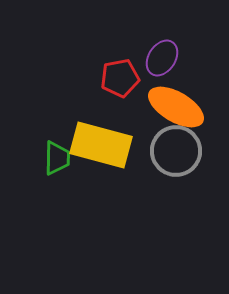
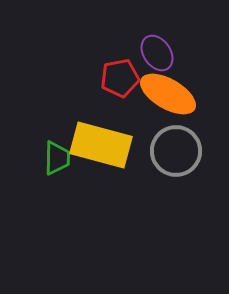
purple ellipse: moved 5 px left, 5 px up; rotated 66 degrees counterclockwise
orange ellipse: moved 8 px left, 13 px up
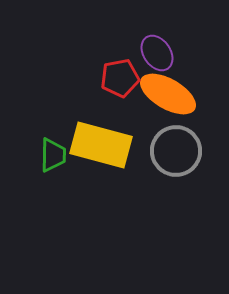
green trapezoid: moved 4 px left, 3 px up
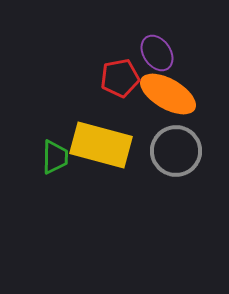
green trapezoid: moved 2 px right, 2 px down
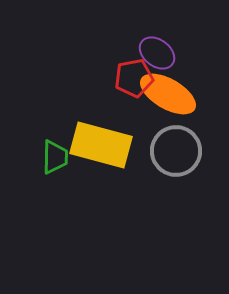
purple ellipse: rotated 18 degrees counterclockwise
red pentagon: moved 14 px right
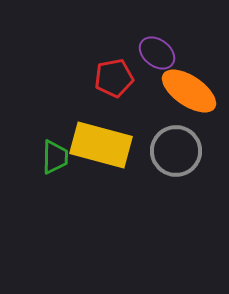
red pentagon: moved 20 px left
orange ellipse: moved 21 px right, 3 px up; rotated 4 degrees clockwise
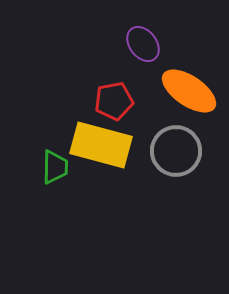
purple ellipse: moved 14 px left, 9 px up; rotated 15 degrees clockwise
red pentagon: moved 23 px down
green trapezoid: moved 10 px down
